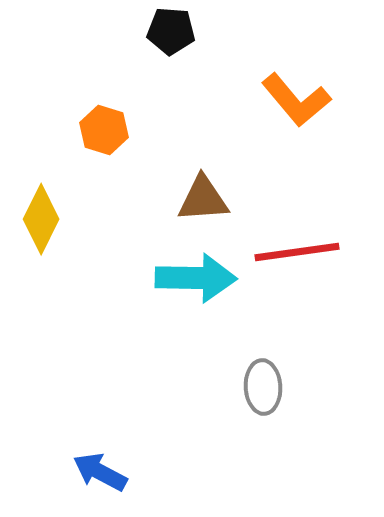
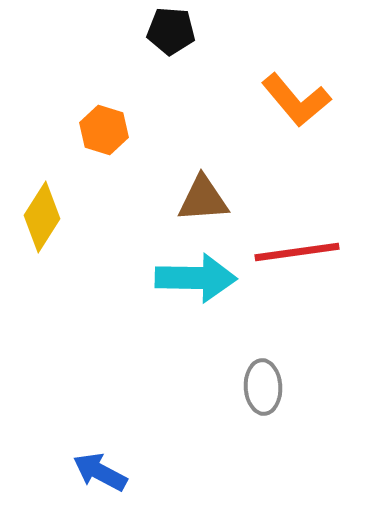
yellow diamond: moved 1 px right, 2 px up; rotated 6 degrees clockwise
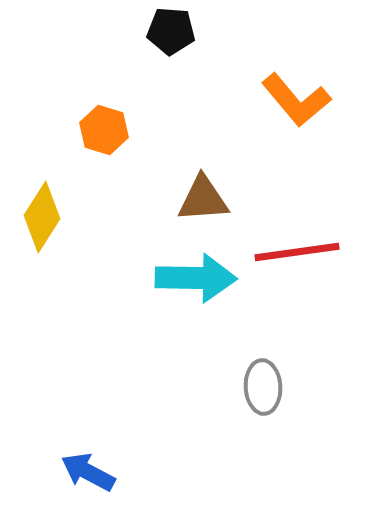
blue arrow: moved 12 px left
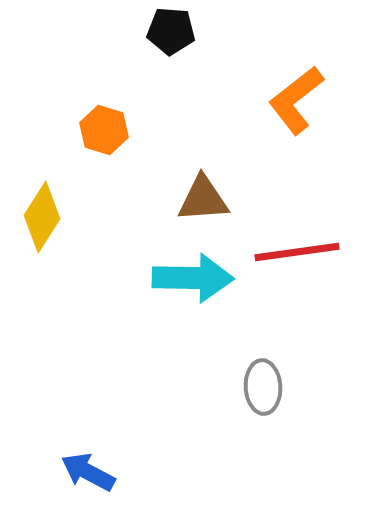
orange L-shape: rotated 92 degrees clockwise
cyan arrow: moved 3 px left
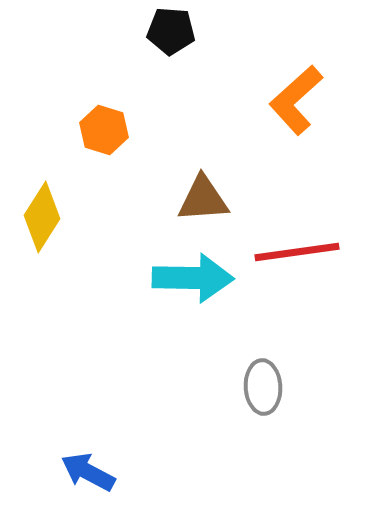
orange L-shape: rotated 4 degrees counterclockwise
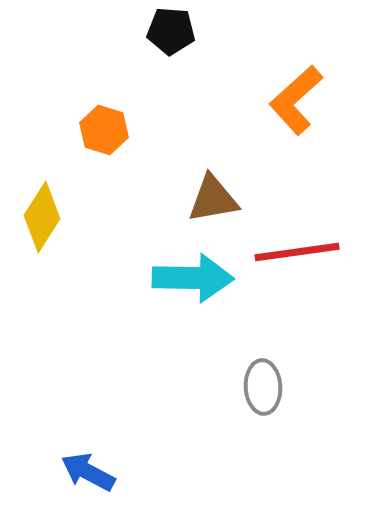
brown triangle: moved 10 px right; rotated 6 degrees counterclockwise
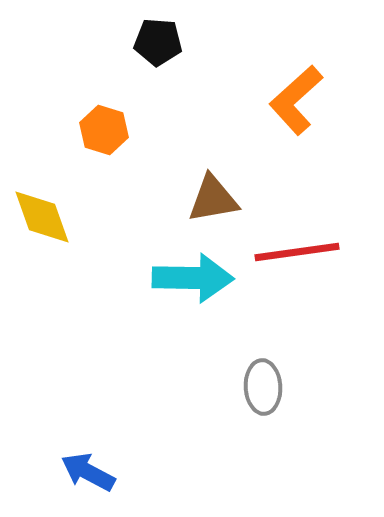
black pentagon: moved 13 px left, 11 px down
yellow diamond: rotated 52 degrees counterclockwise
